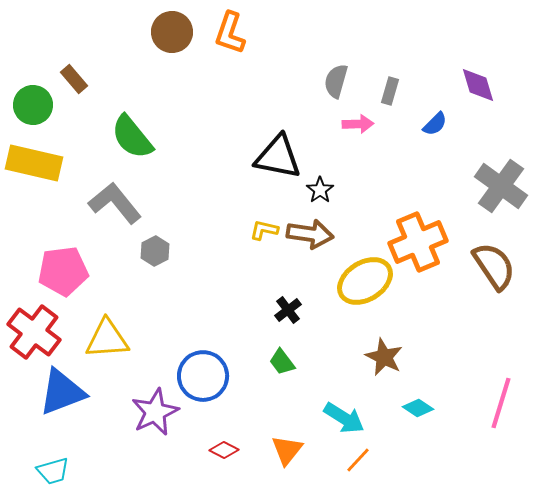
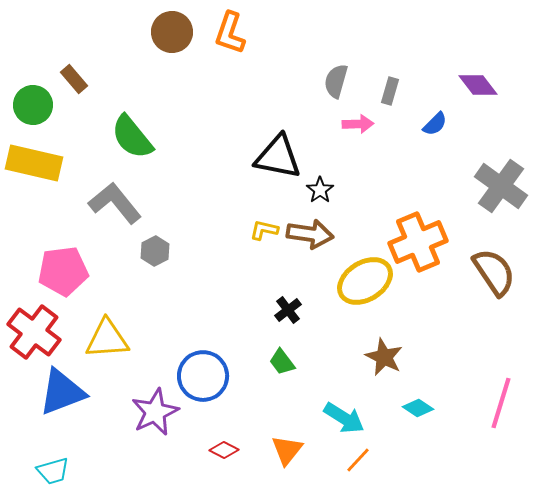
purple diamond: rotated 21 degrees counterclockwise
brown semicircle: moved 6 px down
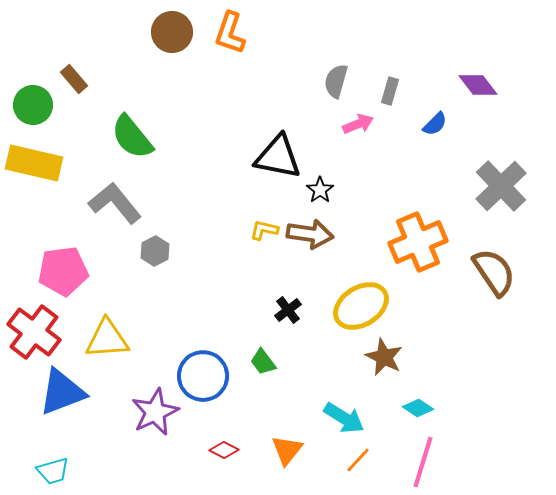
pink arrow: rotated 20 degrees counterclockwise
gray cross: rotated 10 degrees clockwise
yellow ellipse: moved 4 px left, 25 px down
green trapezoid: moved 19 px left
pink line: moved 78 px left, 59 px down
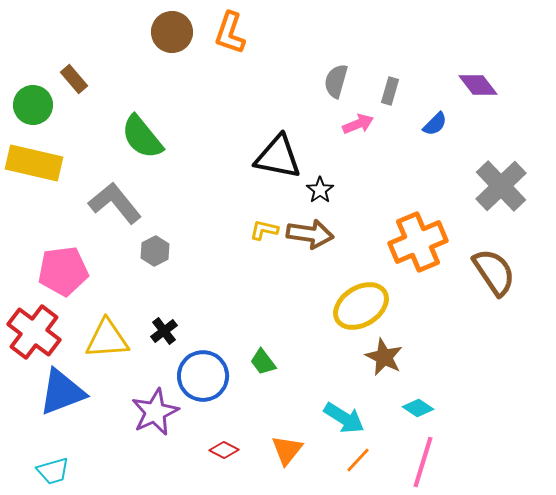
green semicircle: moved 10 px right
black cross: moved 124 px left, 21 px down
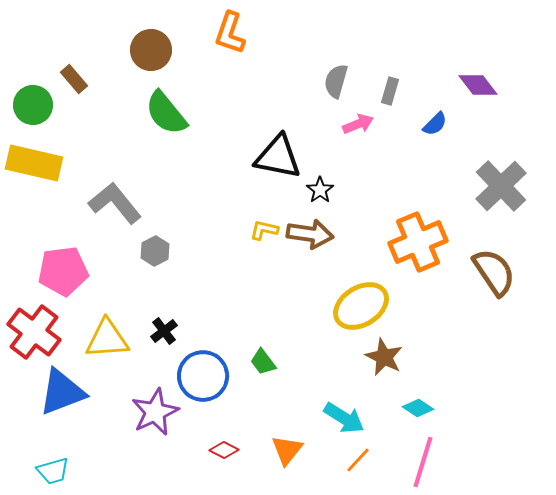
brown circle: moved 21 px left, 18 px down
green semicircle: moved 24 px right, 24 px up
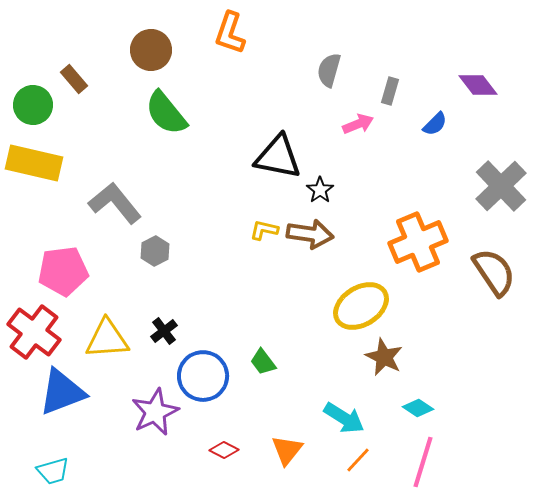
gray semicircle: moved 7 px left, 11 px up
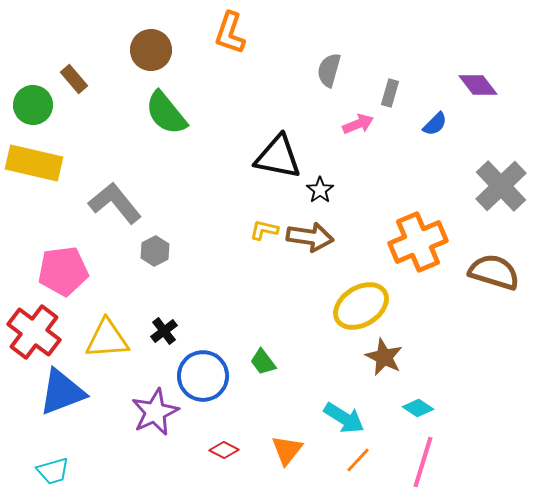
gray rectangle: moved 2 px down
brown arrow: moved 3 px down
brown semicircle: rotated 39 degrees counterclockwise
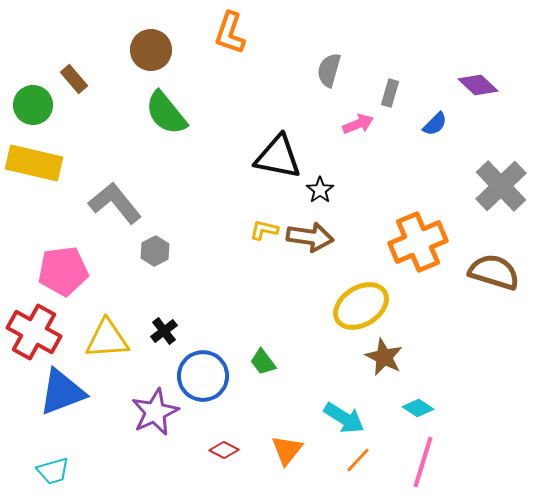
purple diamond: rotated 9 degrees counterclockwise
red cross: rotated 8 degrees counterclockwise
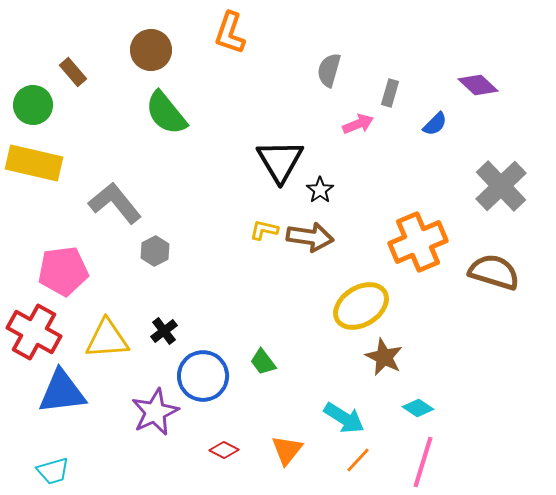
brown rectangle: moved 1 px left, 7 px up
black triangle: moved 2 px right, 4 px down; rotated 48 degrees clockwise
blue triangle: rotated 14 degrees clockwise
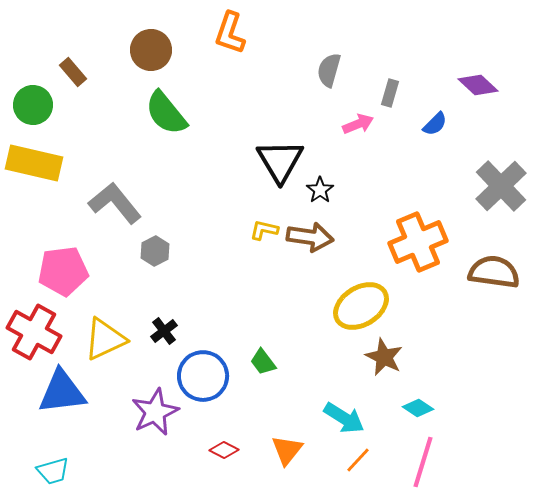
brown semicircle: rotated 9 degrees counterclockwise
yellow triangle: moved 2 px left; rotated 21 degrees counterclockwise
